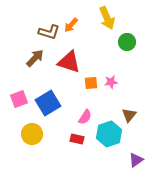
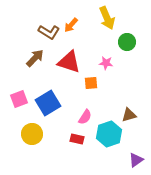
brown L-shape: rotated 15 degrees clockwise
pink star: moved 5 px left, 19 px up; rotated 16 degrees clockwise
brown triangle: rotated 35 degrees clockwise
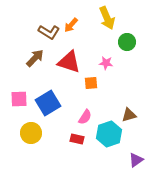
pink square: rotated 18 degrees clockwise
yellow circle: moved 1 px left, 1 px up
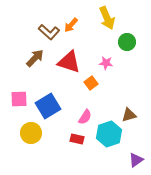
brown L-shape: rotated 10 degrees clockwise
orange square: rotated 32 degrees counterclockwise
blue square: moved 3 px down
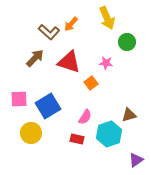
orange arrow: moved 1 px up
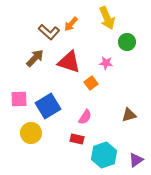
cyan hexagon: moved 5 px left, 21 px down
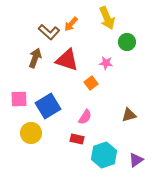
brown arrow: rotated 24 degrees counterclockwise
red triangle: moved 2 px left, 2 px up
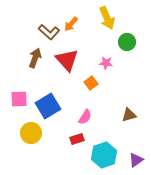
red triangle: rotated 30 degrees clockwise
red rectangle: rotated 32 degrees counterclockwise
